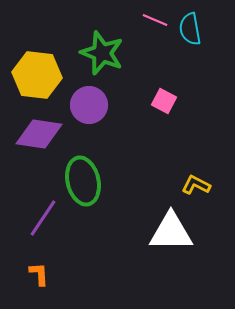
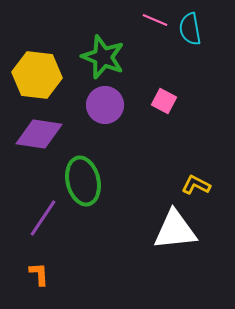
green star: moved 1 px right, 4 px down
purple circle: moved 16 px right
white triangle: moved 4 px right, 2 px up; rotated 6 degrees counterclockwise
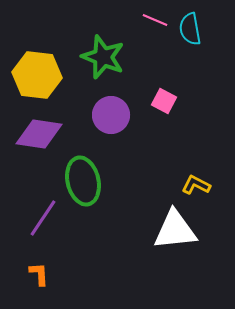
purple circle: moved 6 px right, 10 px down
